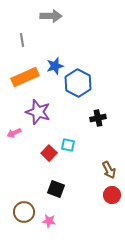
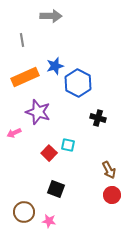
black cross: rotated 28 degrees clockwise
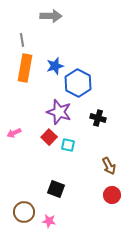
orange rectangle: moved 9 px up; rotated 56 degrees counterclockwise
purple star: moved 21 px right
red square: moved 16 px up
brown arrow: moved 4 px up
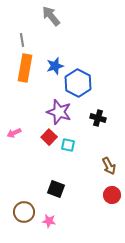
gray arrow: rotated 130 degrees counterclockwise
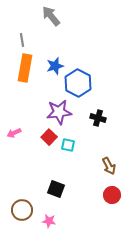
purple star: rotated 25 degrees counterclockwise
brown circle: moved 2 px left, 2 px up
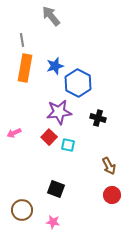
pink star: moved 4 px right, 1 px down
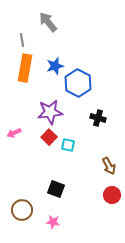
gray arrow: moved 3 px left, 6 px down
purple star: moved 9 px left
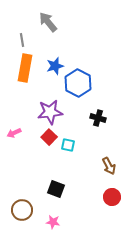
red circle: moved 2 px down
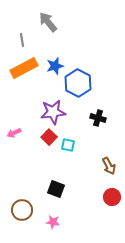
orange rectangle: moved 1 px left; rotated 52 degrees clockwise
purple star: moved 3 px right
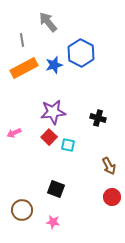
blue star: moved 1 px left, 1 px up
blue hexagon: moved 3 px right, 30 px up
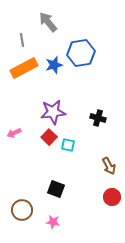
blue hexagon: rotated 24 degrees clockwise
